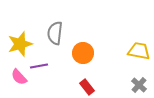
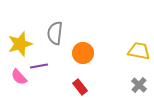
red rectangle: moved 7 px left
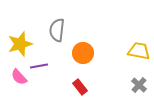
gray semicircle: moved 2 px right, 3 px up
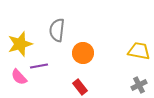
gray cross: rotated 21 degrees clockwise
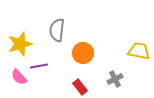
gray cross: moved 24 px left, 6 px up
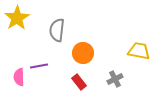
yellow star: moved 3 px left, 26 px up; rotated 15 degrees counterclockwise
pink semicircle: rotated 42 degrees clockwise
red rectangle: moved 1 px left, 5 px up
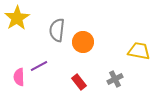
orange circle: moved 11 px up
purple line: rotated 18 degrees counterclockwise
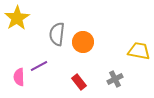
gray semicircle: moved 4 px down
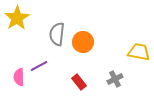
yellow trapezoid: moved 1 px down
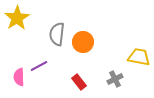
yellow trapezoid: moved 5 px down
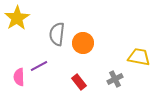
orange circle: moved 1 px down
